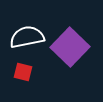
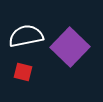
white semicircle: moved 1 px left, 1 px up
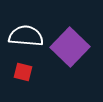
white semicircle: rotated 16 degrees clockwise
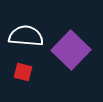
purple square: moved 1 px right, 3 px down
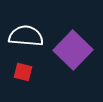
purple square: moved 2 px right
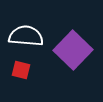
red square: moved 2 px left, 2 px up
